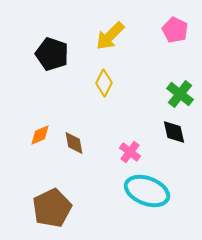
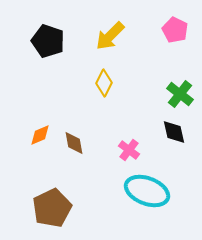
black pentagon: moved 4 px left, 13 px up
pink cross: moved 1 px left, 2 px up
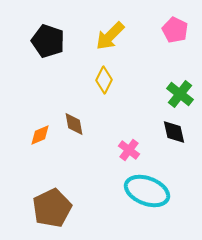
yellow diamond: moved 3 px up
brown diamond: moved 19 px up
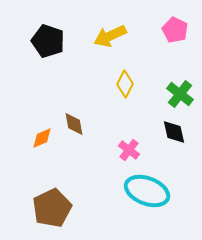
yellow arrow: rotated 20 degrees clockwise
yellow diamond: moved 21 px right, 4 px down
orange diamond: moved 2 px right, 3 px down
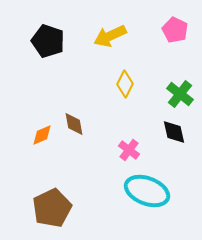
orange diamond: moved 3 px up
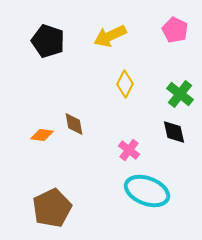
orange diamond: rotated 30 degrees clockwise
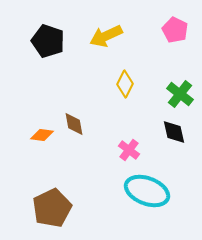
yellow arrow: moved 4 px left
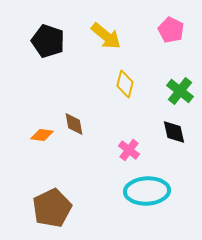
pink pentagon: moved 4 px left
yellow arrow: rotated 116 degrees counterclockwise
yellow diamond: rotated 12 degrees counterclockwise
green cross: moved 3 px up
cyan ellipse: rotated 24 degrees counterclockwise
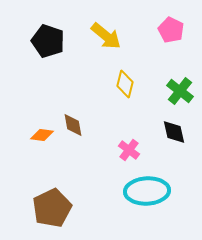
brown diamond: moved 1 px left, 1 px down
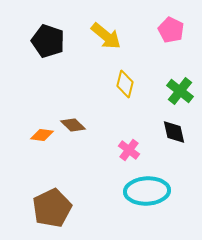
brown diamond: rotated 35 degrees counterclockwise
